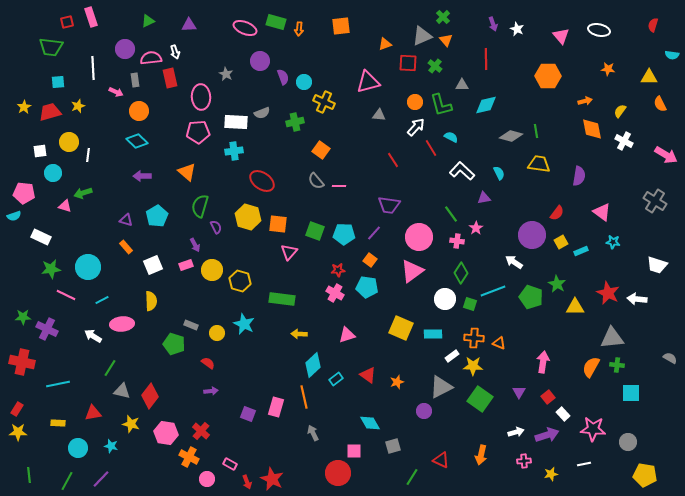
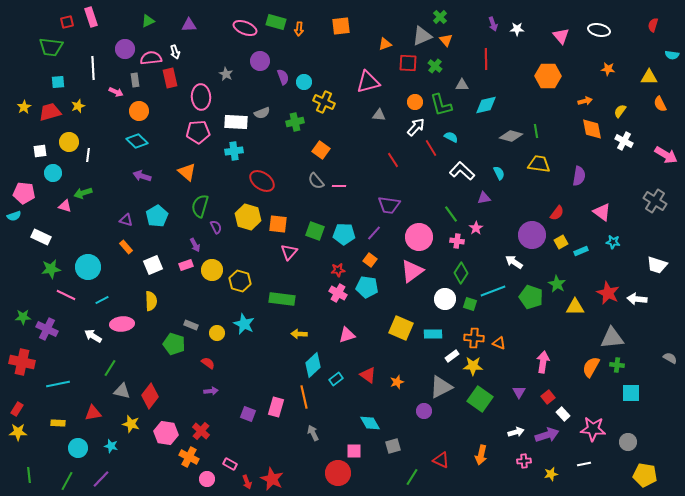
green cross at (443, 17): moved 3 px left
white star at (517, 29): rotated 24 degrees counterclockwise
purple arrow at (142, 176): rotated 18 degrees clockwise
pink cross at (335, 293): moved 3 px right
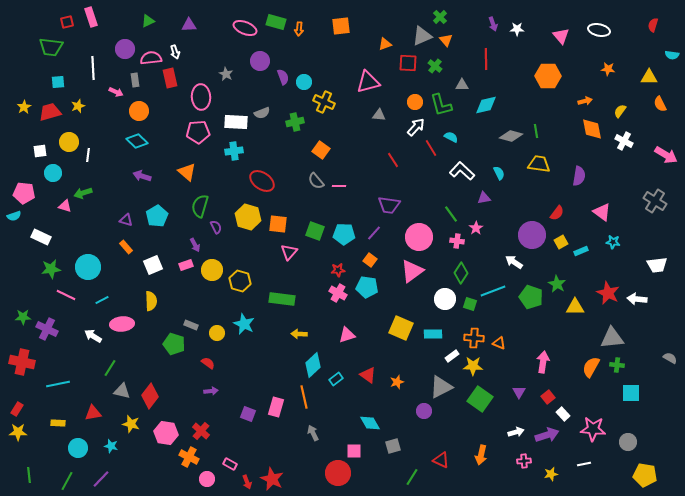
white trapezoid at (657, 265): rotated 25 degrees counterclockwise
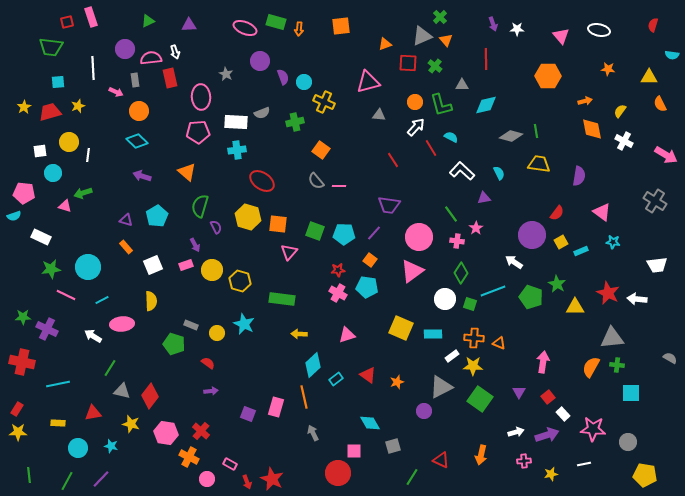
cyan cross at (234, 151): moved 3 px right, 1 px up
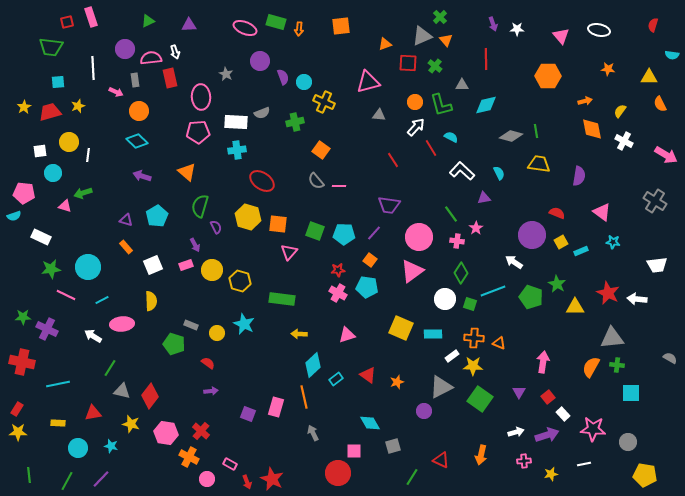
red semicircle at (557, 213): rotated 105 degrees counterclockwise
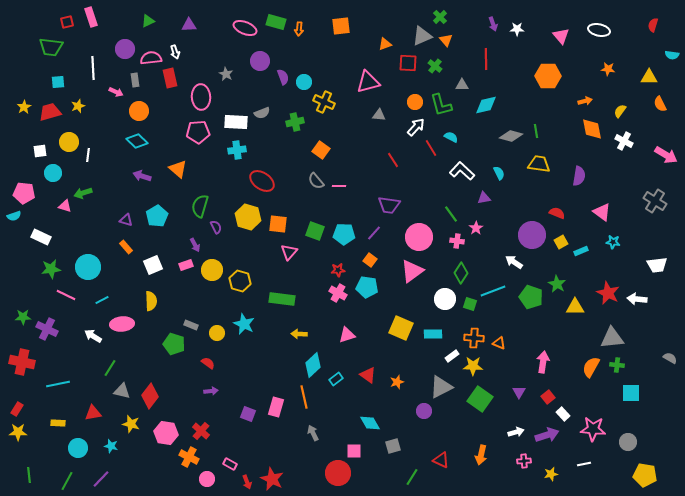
orange triangle at (187, 172): moved 9 px left, 3 px up
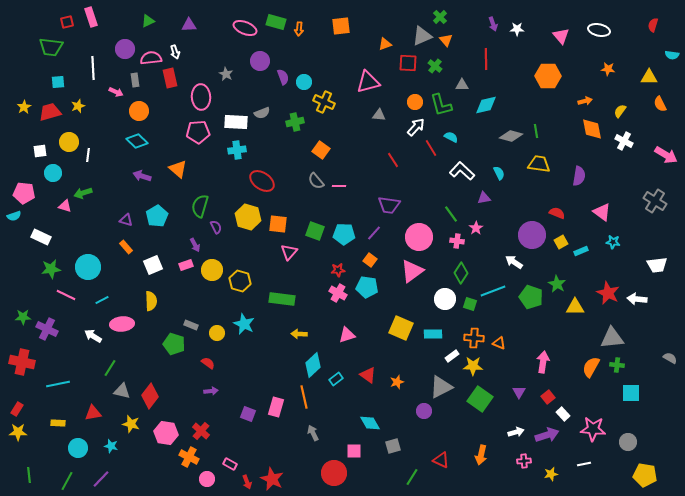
red circle at (338, 473): moved 4 px left
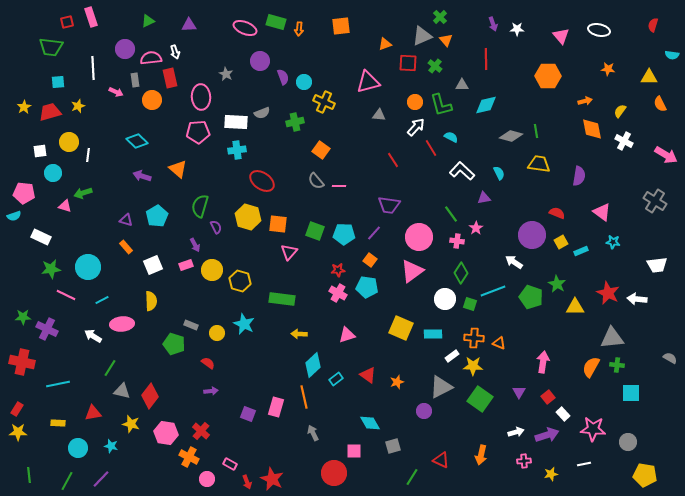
orange circle at (139, 111): moved 13 px right, 11 px up
